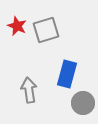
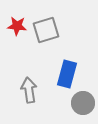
red star: rotated 18 degrees counterclockwise
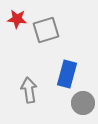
red star: moved 7 px up
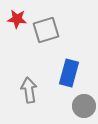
blue rectangle: moved 2 px right, 1 px up
gray circle: moved 1 px right, 3 px down
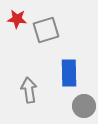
blue rectangle: rotated 16 degrees counterclockwise
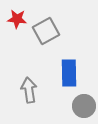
gray square: moved 1 px down; rotated 12 degrees counterclockwise
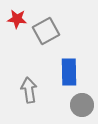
blue rectangle: moved 1 px up
gray circle: moved 2 px left, 1 px up
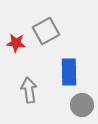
red star: moved 1 px left, 24 px down
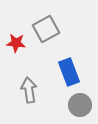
gray square: moved 2 px up
blue rectangle: rotated 20 degrees counterclockwise
gray circle: moved 2 px left
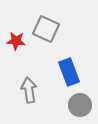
gray square: rotated 36 degrees counterclockwise
red star: moved 2 px up
